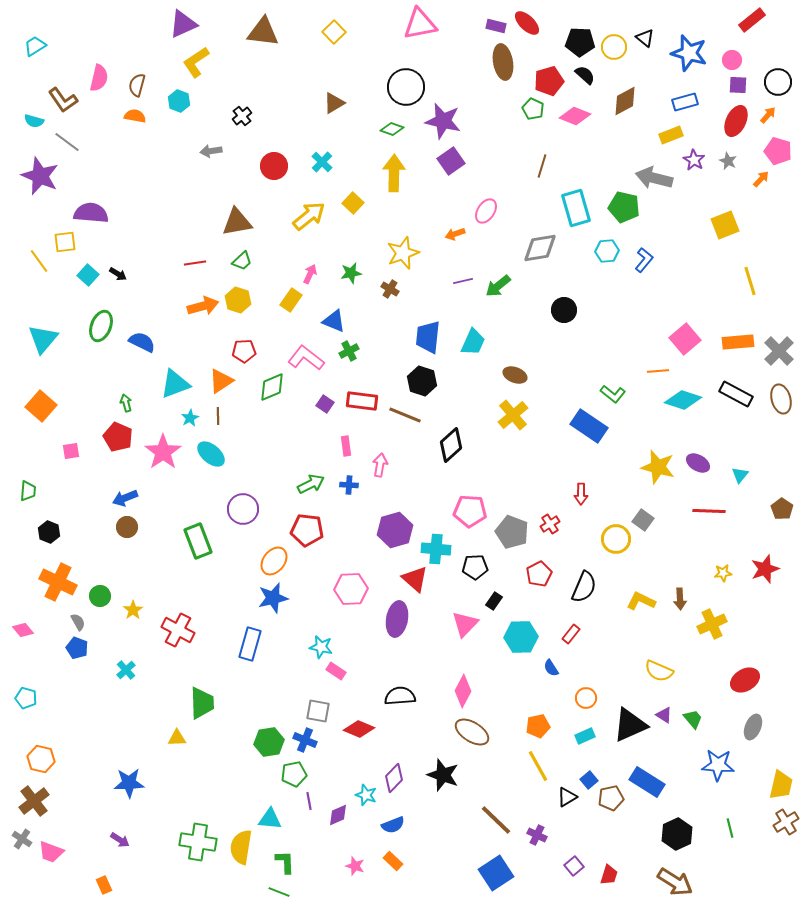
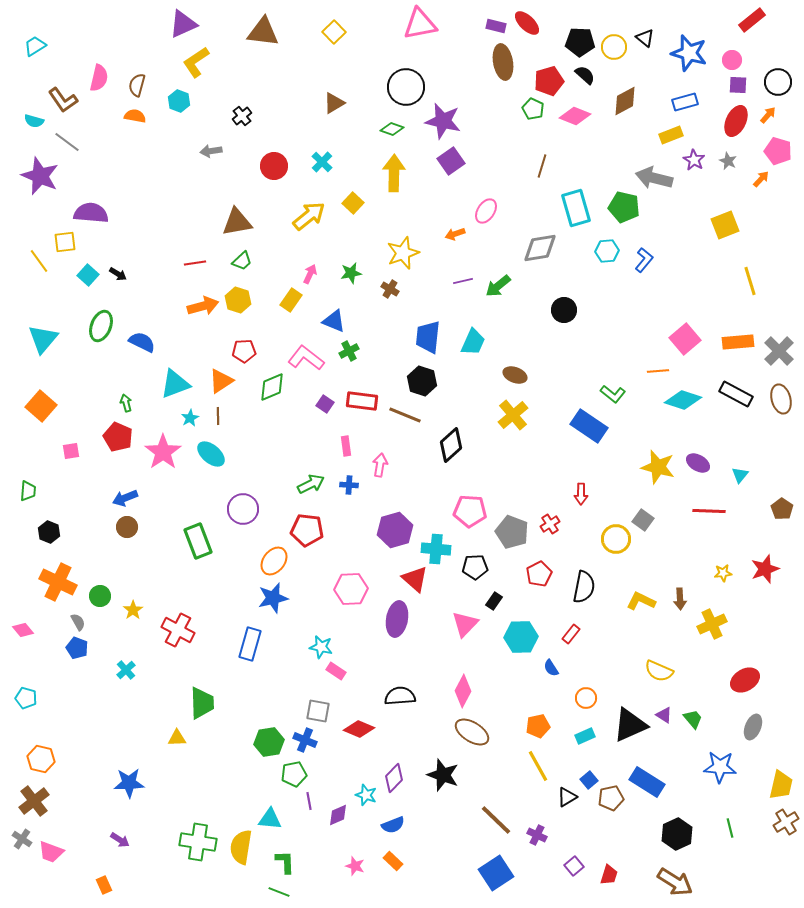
black semicircle at (584, 587): rotated 12 degrees counterclockwise
blue star at (718, 765): moved 2 px right, 2 px down
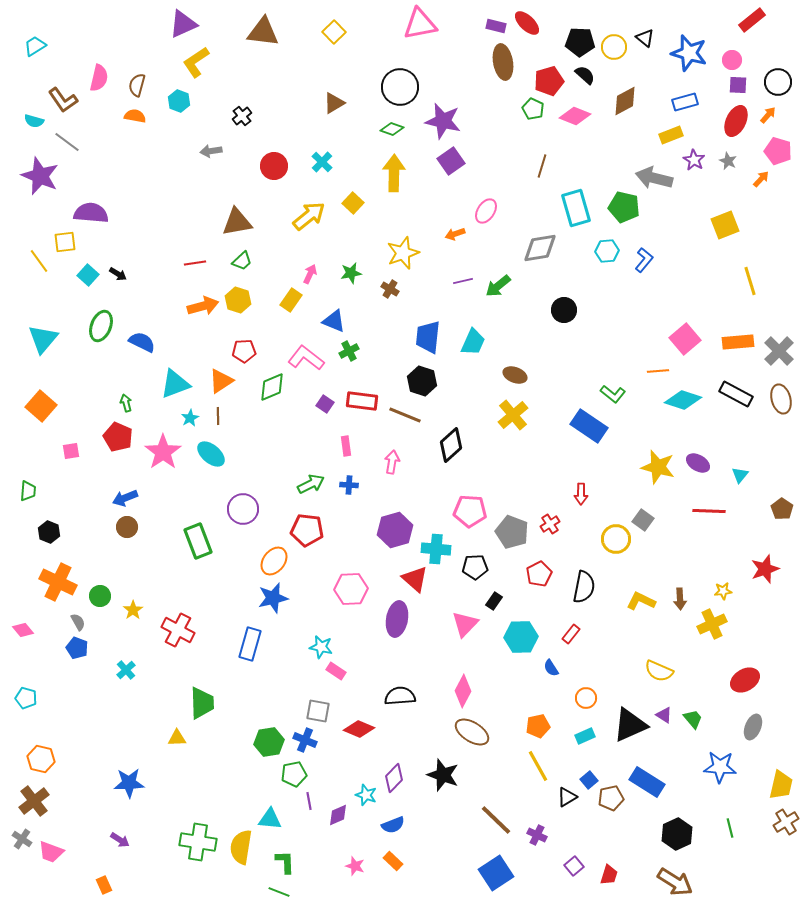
black circle at (406, 87): moved 6 px left
pink arrow at (380, 465): moved 12 px right, 3 px up
yellow star at (723, 573): moved 18 px down
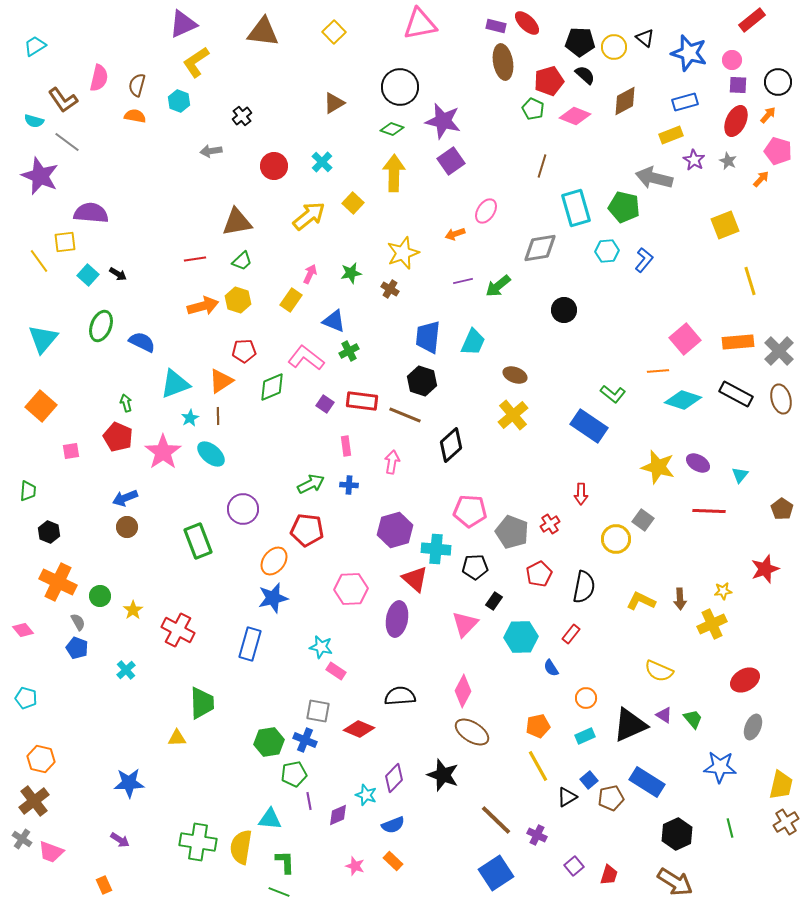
red line at (195, 263): moved 4 px up
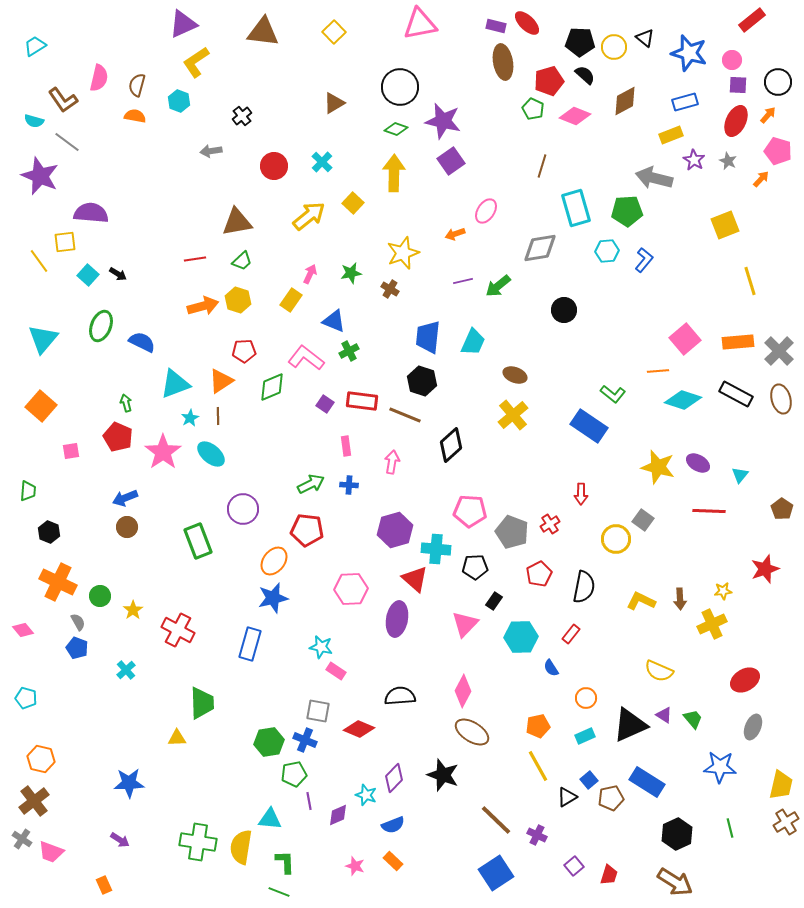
green diamond at (392, 129): moved 4 px right
green pentagon at (624, 207): moved 3 px right, 4 px down; rotated 16 degrees counterclockwise
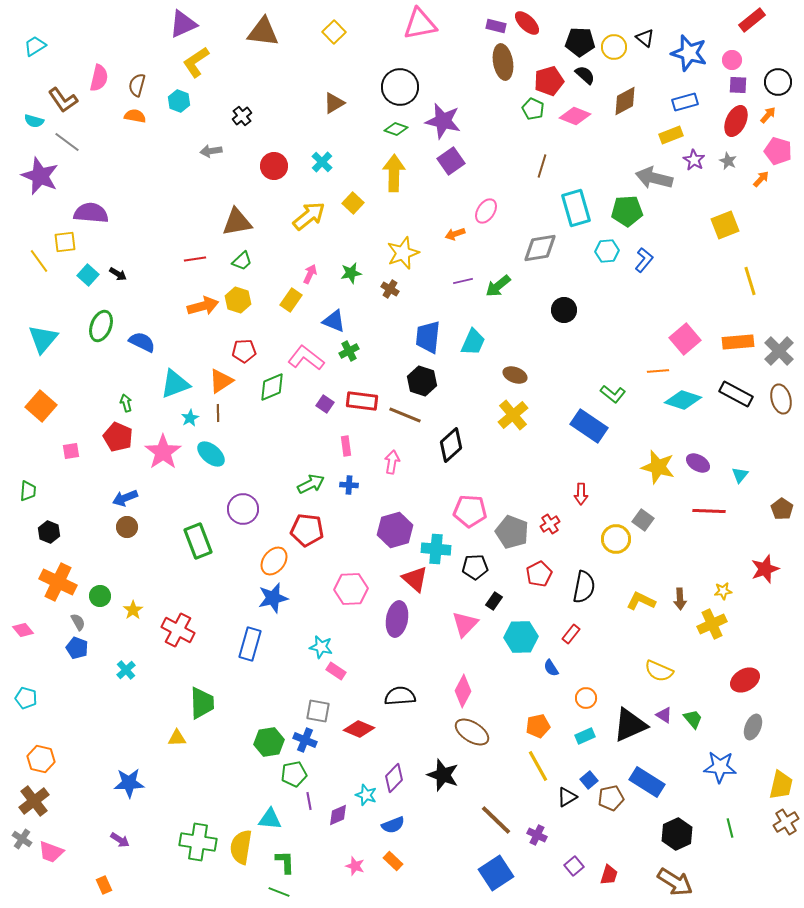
brown line at (218, 416): moved 3 px up
